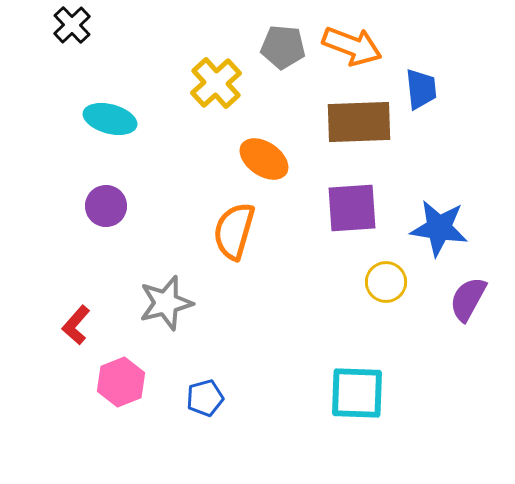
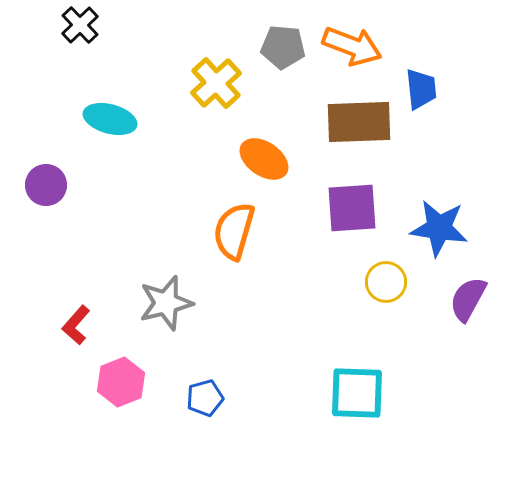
black cross: moved 8 px right
purple circle: moved 60 px left, 21 px up
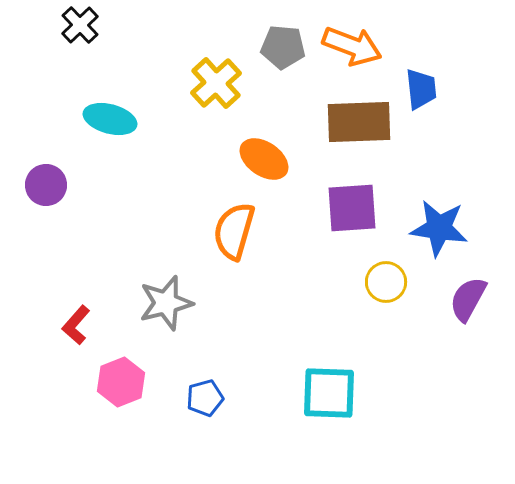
cyan square: moved 28 px left
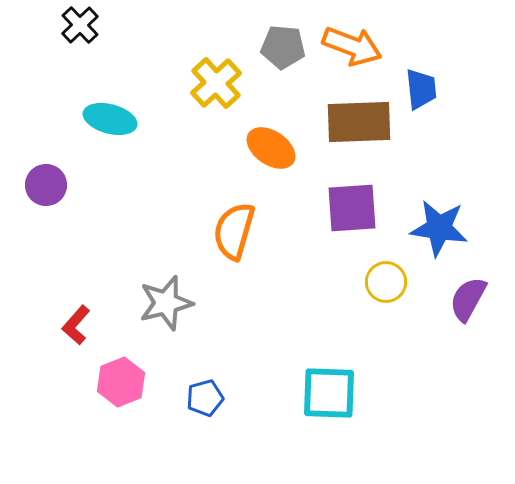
orange ellipse: moved 7 px right, 11 px up
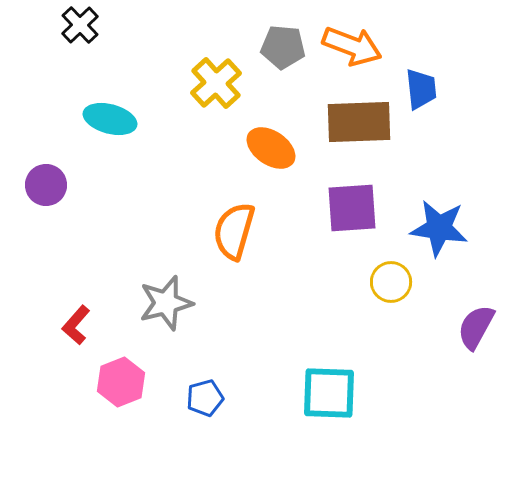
yellow circle: moved 5 px right
purple semicircle: moved 8 px right, 28 px down
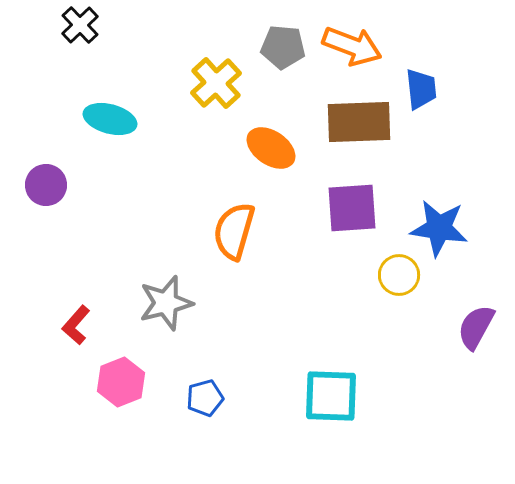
yellow circle: moved 8 px right, 7 px up
cyan square: moved 2 px right, 3 px down
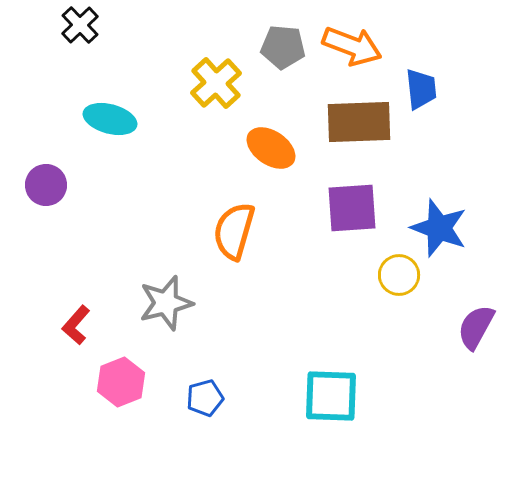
blue star: rotated 12 degrees clockwise
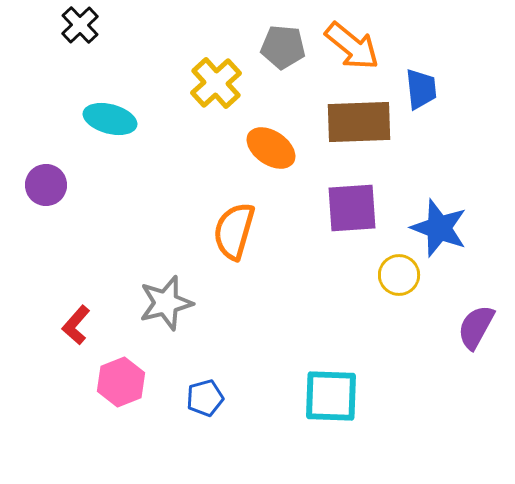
orange arrow: rotated 18 degrees clockwise
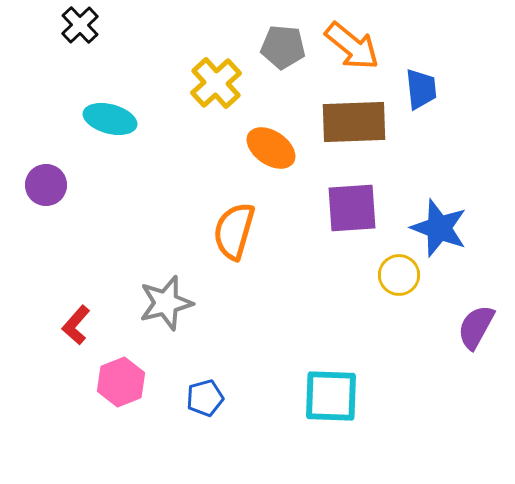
brown rectangle: moved 5 px left
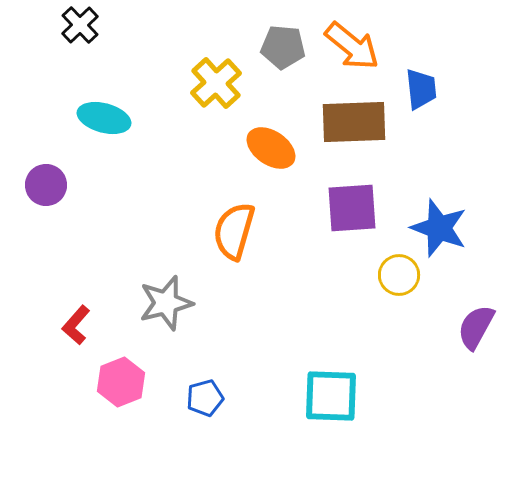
cyan ellipse: moved 6 px left, 1 px up
